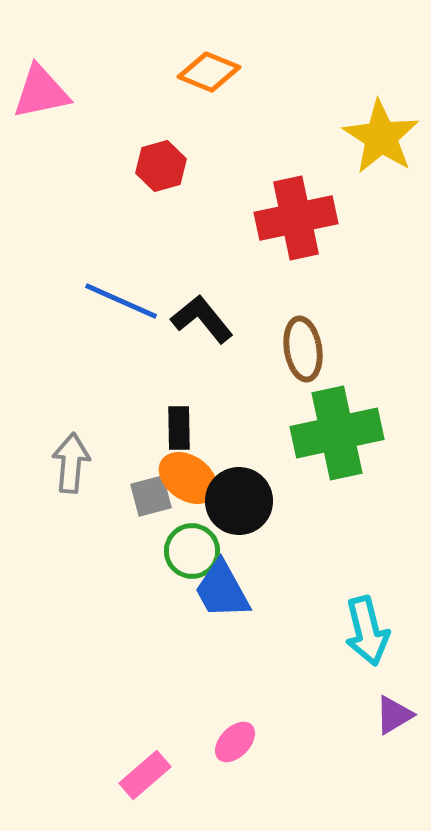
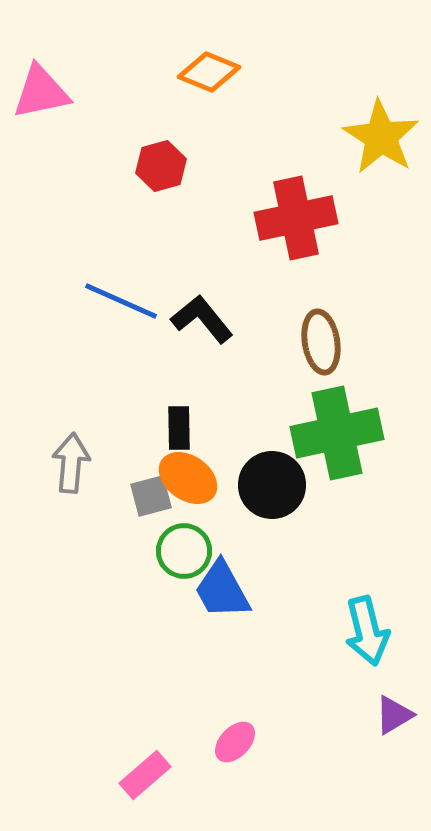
brown ellipse: moved 18 px right, 7 px up
black circle: moved 33 px right, 16 px up
green circle: moved 8 px left
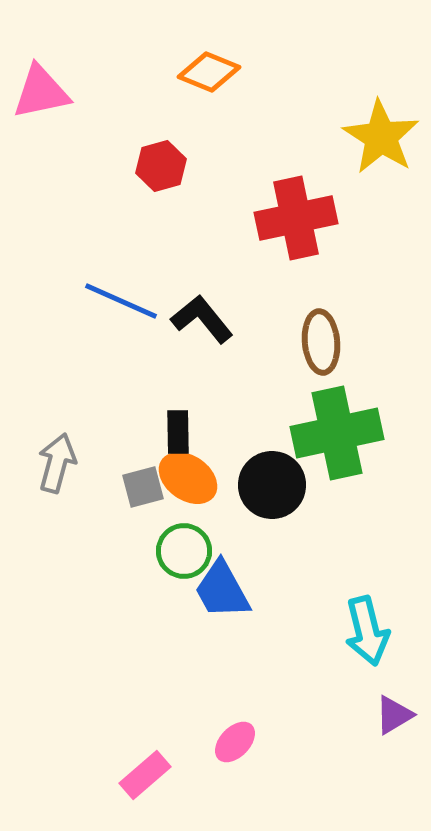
brown ellipse: rotated 4 degrees clockwise
black rectangle: moved 1 px left, 4 px down
gray arrow: moved 14 px left; rotated 10 degrees clockwise
gray square: moved 8 px left, 9 px up
